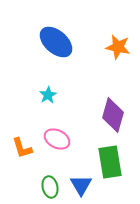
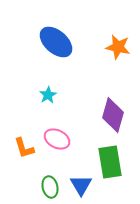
orange L-shape: moved 2 px right
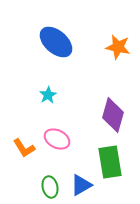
orange L-shape: rotated 15 degrees counterclockwise
blue triangle: rotated 30 degrees clockwise
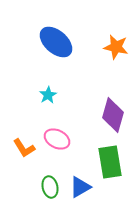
orange star: moved 2 px left
blue triangle: moved 1 px left, 2 px down
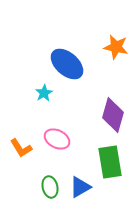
blue ellipse: moved 11 px right, 22 px down
cyan star: moved 4 px left, 2 px up
orange L-shape: moved 3 px left
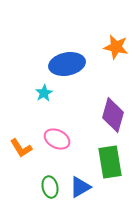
blue ellipse: rotated 52 degrees counterclockwise
